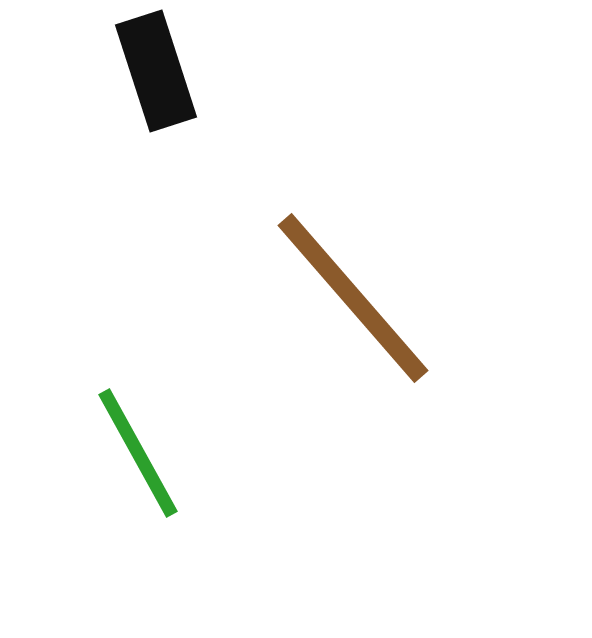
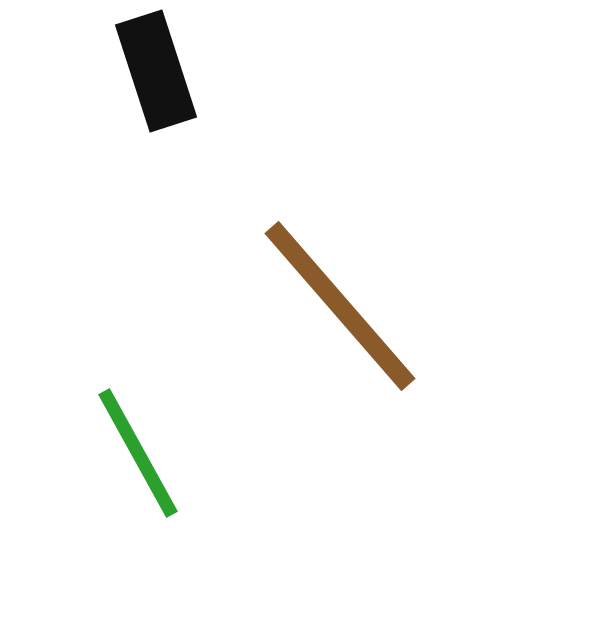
brown line: moved 13 px left, 8 px down
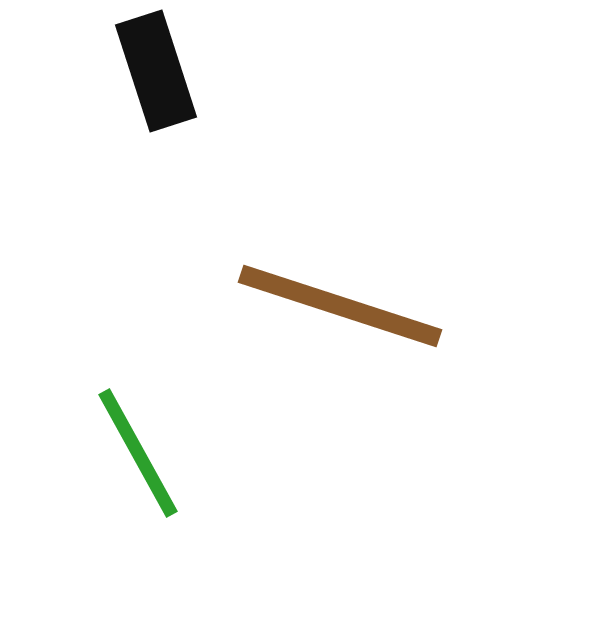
brown line: rotated 31 degrees counterclockwise
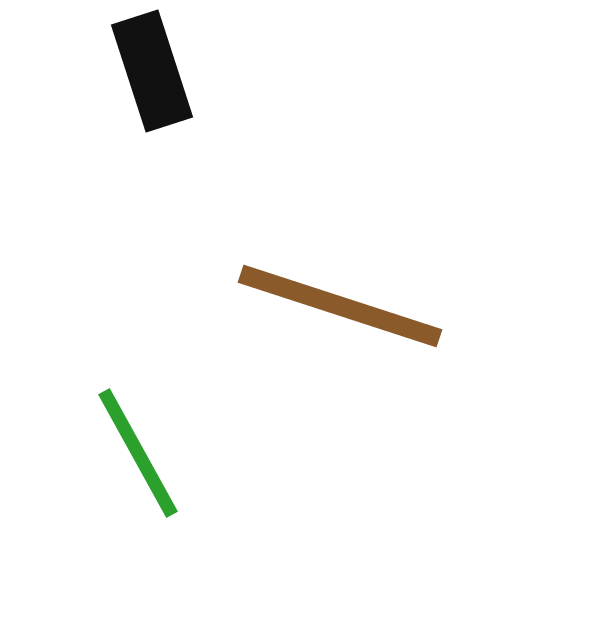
black rectangle: moved 4 px left
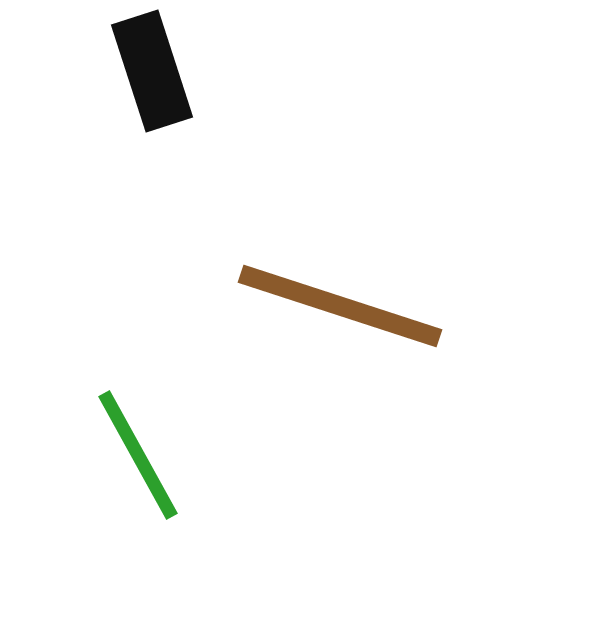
green line: moved 2 px down
